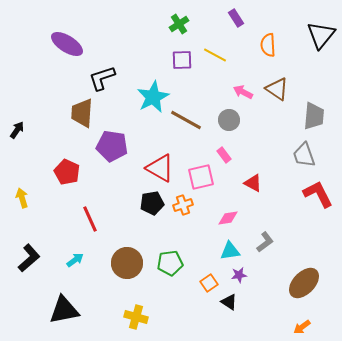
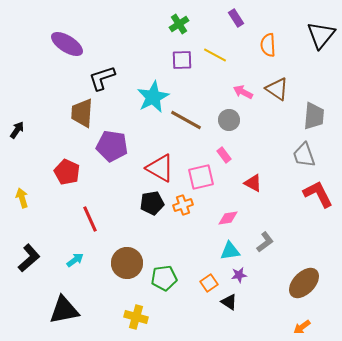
green pentagon at (170, 263): moved 6 px left, 15 px down
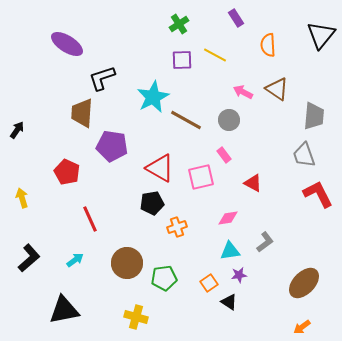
orange cross at (183, 205): moved 6 px left, 22 px down
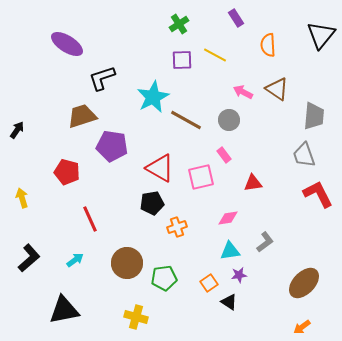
brown trapezoid at (82, 113): moved 3 px down; rotated 68 degrees clockwise
red pentagon at (67, 172): rotated 10 degrees counterclockwise
red triangle at (253, 183): rotated 36 degrees counterclockwise
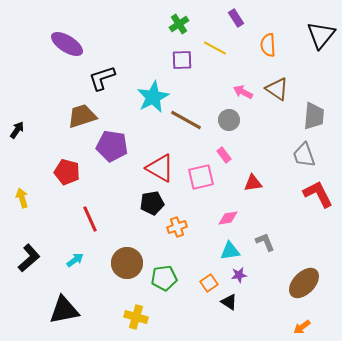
yellow line at (215, 55): moved 7 px up
gray L-shape at (265, 242): rotated 75 degrees counterclockwise
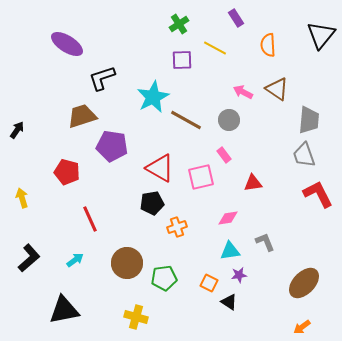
gray trapezoid at (314, 116): moved 5 px left, 4 px down
orange square at (209, 283): rotated 30 degrees counterclockwise
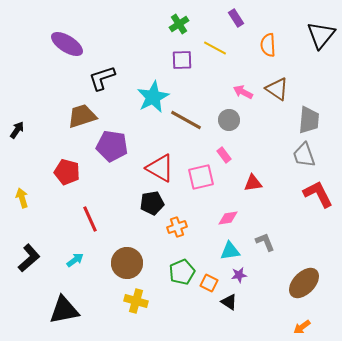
green pentagon at (164, 278): moved 18 px right, 6 px up; rotated 15 degrees counterclockwise
yellow cross at (136, 317): moved 16 px up
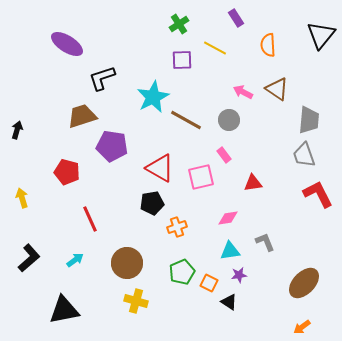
black arrow at (17, 130): rotated 18 degrees counterclockwise
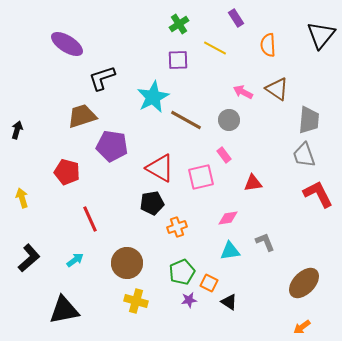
purple square at (182, 60): moved 4 px left
purple star at (239, 275): moved 50 px left, 25 px down
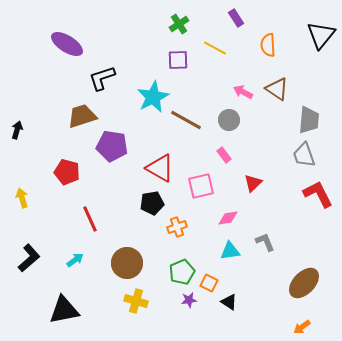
pink square at (201, 177): moved 9 px down
red triangle at (253, 183): rotated 36 degrees counterclockwise
